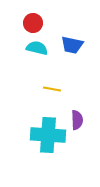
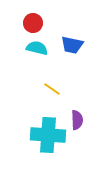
yellow line: rotated 24 degrees clockwise
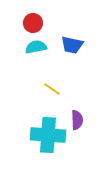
cyan semicircle: moved 1 px left, 1 px up; rotated 25 degrees counterclockwise
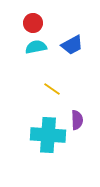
blue trapezoid: rotated 40 degrees counterclockwise
